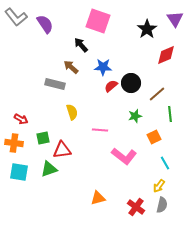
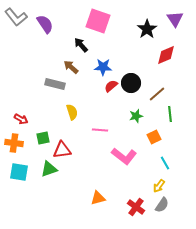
green star: moved 1 px right
gray semicircle: rotated 21 degrees clockwise
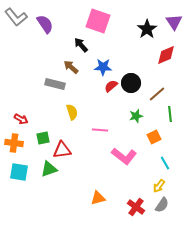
purple triangle: moved 1 px left, 3 px down
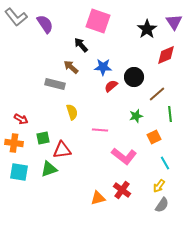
black circle: moved 3 px right, 6 px up
red cross: moved 14 px left, 17 px up
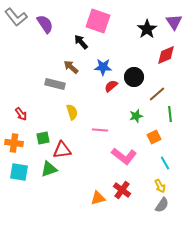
black arrow: moved 3 px up
red arrow: moved 5 px up; rotated 24 degrees clockwise
yellow arrow: moved 1 px right; rotated 64 degrees counterclockwise
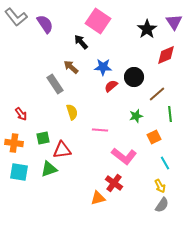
pink square: rotated 15 degrees clockwise
gray rectangle: rotated 42 degrees clockwise
red cross: moved 8 px left, 7 px up
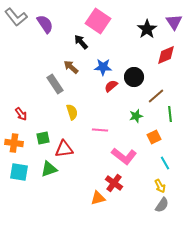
brown line: moved 1 px left, 2 px down
red triangle: moved 2 px right, 1 px up
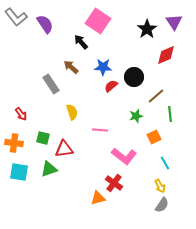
gray rectangle: moved 4 px left
green square: rotated 24 degrees clockwise
